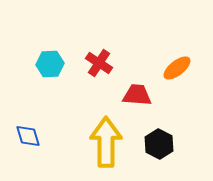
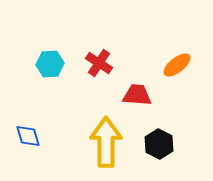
orange ellipse: moved 3 px up
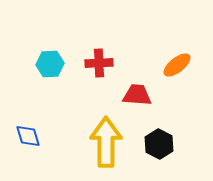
red cross: rotated 36 degrees counterclockwise
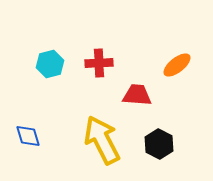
cyan hexagon: rotated 12 degrees counterclockwise
yellow arrow: moved 4 px left, 2 px up; rotated 27 degrees counterclockwise
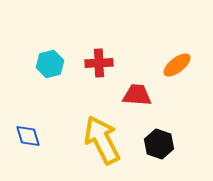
black hexagon: rotated 8 degrees counterclockwise
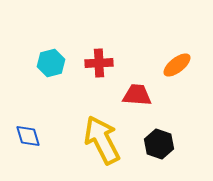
cyan hexagon: moved 1 px right, 1 px up
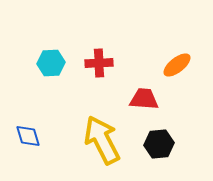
cyan hexagon: rotated 12 degrees clockwise
red trapezoid: moved 7 px right, 4 px down
black hexagon: rotated 24 degrees counterclockwise
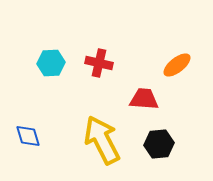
red cross: rotated 16 degrees clockwise
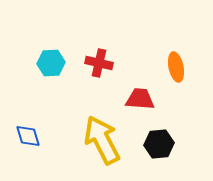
orange ellipse: moved 1 px left, 2 px down; rotated 64 degrees counterclockwise
red trapezoid: moved 4 px left
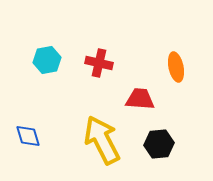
cyan hexagon: moved 4 px left, 3 px up; rotated 8 degrees counterclockwise
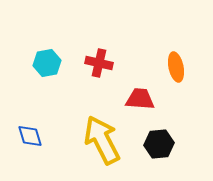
cyan hexagon: moved 3 px down
blue diamond: moved 2 px right
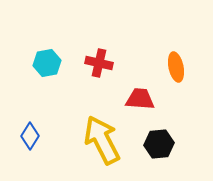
blue diamond: rotated 48 degrees clockwise
